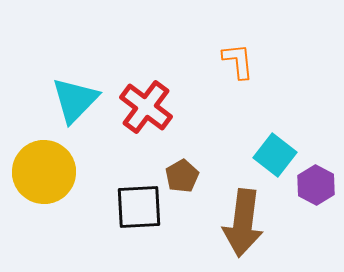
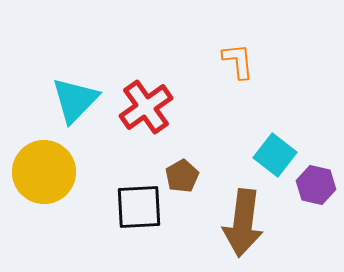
red cross: rotated 18 degrees clockwise
purple hexagon: rotated 15 degrees counterclockwise
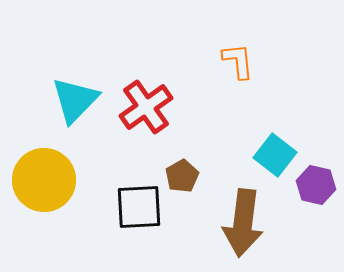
yellow circle: moved 8 px down
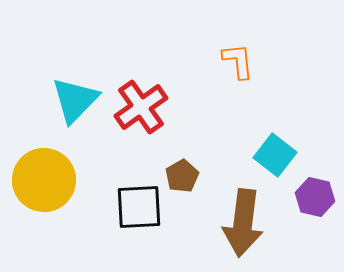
red cross: moved 5 px left
purple hexagon: moved 1 px left, 12 px down
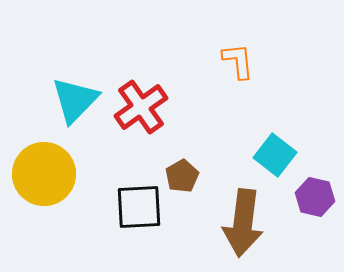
yellow circle: moved 6 px up
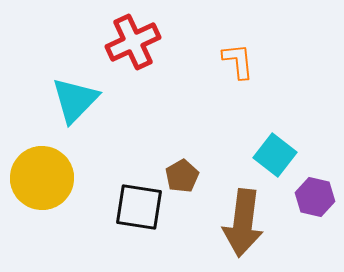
red cross: moved 8 px left, 65 px up; rotated 10 degrees clockwise
yellow circle: moved 2 px left, 4 px down
black square: rotated 12 degrees clockwise
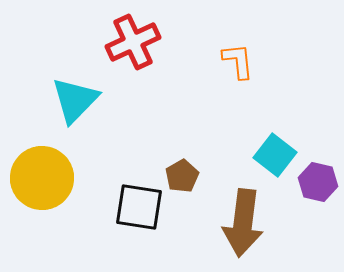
purple hexagon: moved 3 px right, 15 px up
